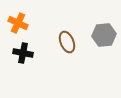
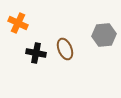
brown ellipse: moved 2 px left, 7 px down
black cross: moved 13 px right
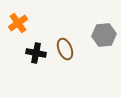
orange cross: rotated 30 degrees clockwise
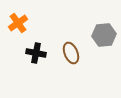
brown ellipse: moved 6 px right, 4 px down
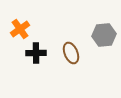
orange cross: moved 2 px right, 6 px down
black cross: rotated 12 degrees counterclockwise
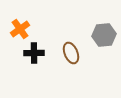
black cross: moved 2 px left
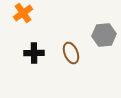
orange cross: moved 3 px right, 16 px up
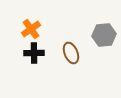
orange cross: moved 8 px right, 16 px down
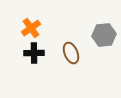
orange cross: moved 1 px up
